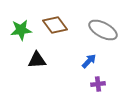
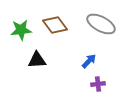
gray ellipse: moved 2 px left, 6 px up
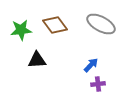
blue arrow: moved 2 px right, 4 px down
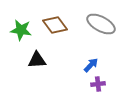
green star: rotated 15 degrees clockwise
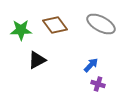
green star: rotated 10 degrees counterclockwise
black triangle: rotated 24 degrees counterclockwise
purple cross: rotated 24 degrees clockwise
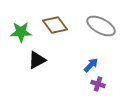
gray ellipse: moved 2 px down
green star: moved 2 px down
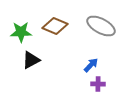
brown diamond: moved 1 px down; rotated 30 degrees counterclockwise
black triangle: moved 6 px left
purple cross: rotated 16 degrees counterclockwise
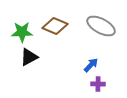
green star: moved 1 px right
black triangle: moved 2 px left, 3 px up
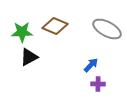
gray ellipse: moved 6 px right, 3 px down
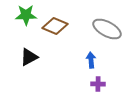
green star: moved 4 px right, 17 px up
blue arrow: moved 5 px up; rotated 49 degrees counterclockwise
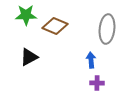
gray ellipse: rotated 68 degrees clockwise
purple cross: moved 1 px left, 1 px up
